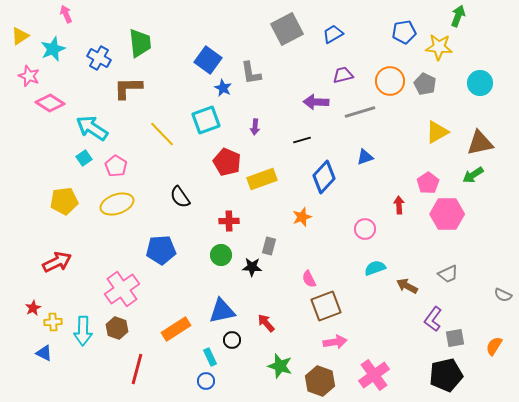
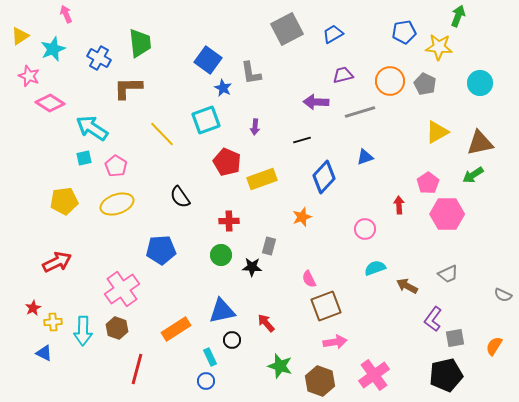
cyan square at (84, 158): rotated 21 degrees clockwise
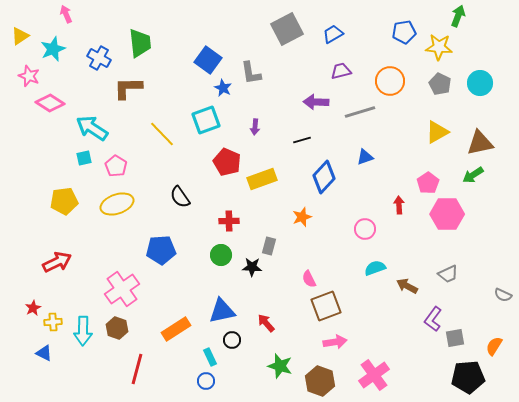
purple trapezoid at (343, 75): moved 2 px left, 4 px up
gray pentagon at (425, 84): moved 15 px right
black pentagon at (446, 375): moved 22 px right, 2 px down; rotated 8 degrees clockwise
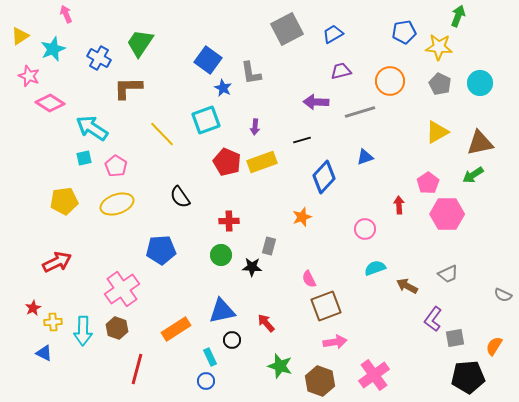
green trapezoid at (140, 43): rotated 140 degrees counterclockwise
yellow rectangle at (262, 179): moved 17 px up
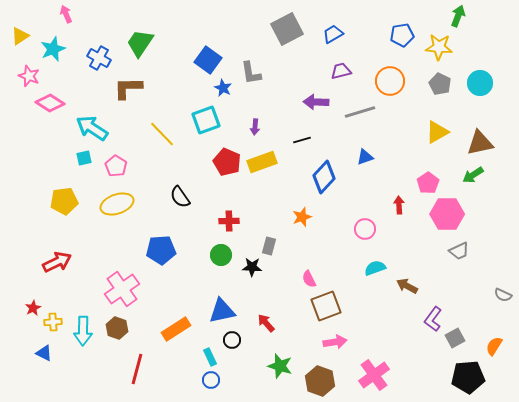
blue pentagon at (404, 32): moved 2 px left, 3 px down
gray trapezoid at (448, 274): moved 11 px right, 23 px up
gray square at (455, 338): rotated 18 degrees counterclockwise
blue circle at (206, 381): moved 5 px right, 1 px up
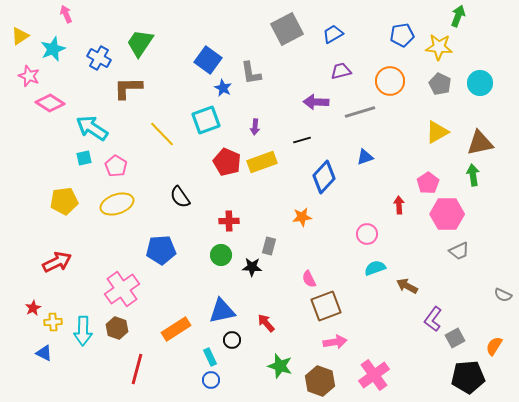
green arrow at (473, 175): rotated 115 degrees clockwise
orange star at (302, 217): rotated 12 degrees clockwise
pink circle at (365, 229): moved 2 px right, 5 px down
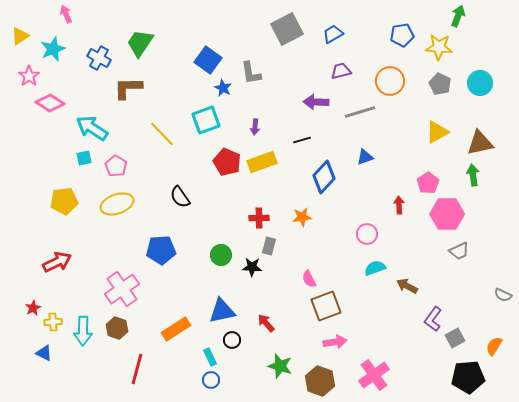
pink star at (29, 76): rotated 15 degrees clockwise
red cross at (229, 221): moved 30 px right, 3 px up
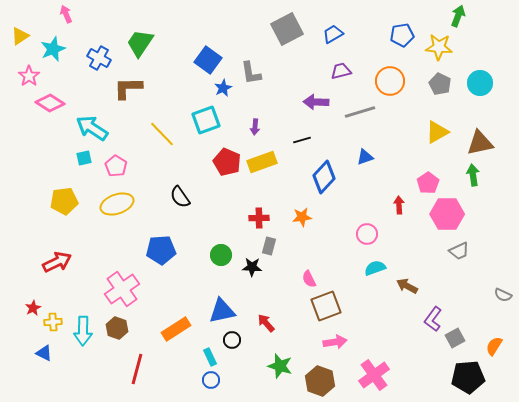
blue star at (223, 88): rotated 18 degrees clockwise
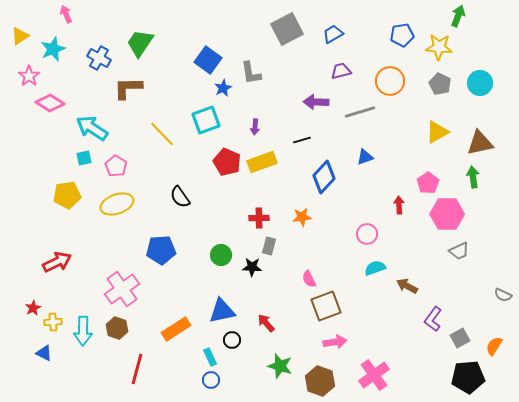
green arrow at (473, 175): moved 2 px down
yellow pentagon at (64, 201): moved 3 px right, 6 px up
gray square at (455, 338): moved 5 px right
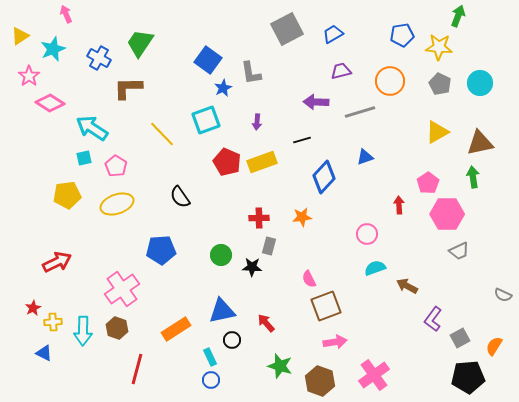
purple arrow at (255, 127): moved 2 px right, 5 px up
